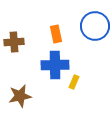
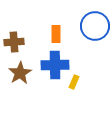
orange rectangle: rotated 12 degrees clockwise
brown star: moved 23 px up; rotated 20 degrees counterclockwise
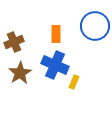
brown cross: rotated 18 degrees counterclockwise
blue cross: rotated 24 degrees clockwise
